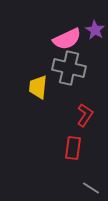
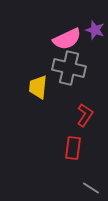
purple star: rotated 12 degrees counterclockwise
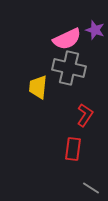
red rectangle: moved 1 px down
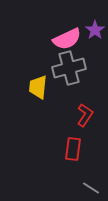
purple star: rotated 18 degrees clockwise
gray cross: rotated 28 degrees counterclockwise
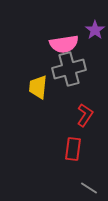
pink semicircle: moved 3 px left, 5 px down; rotated 16 degrees clockwise
gray cross: moved 1 px down
gray line: moved 2 px left
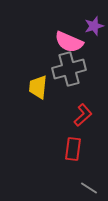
purple star: moved 1 px left, 4 px up; rotated 18 degrees clockwise
pink semicircle: moved 5 px right, 2 px up; rotated 32 degrees clockwise
red L-shape: moved 2 px left; rotated 15 degrees clockwise
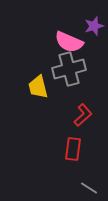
yellow trapezoid: rotated 20 degrees counterclockwise
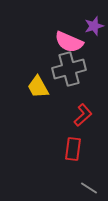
yellow trapezoid: rotated 15 degrees counterclockwise
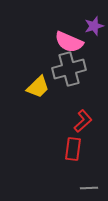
yellow trapezoid: rotated 105 degrees counterclockwise
red L-shape: moved 6 px down
gray line: rotated 36 degrees counterclockwise
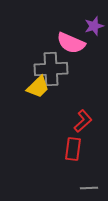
pink semicircle: moved 2 px right, 1 px down
gray cross: moved 18 px left; rotated 12 degrees clockwise
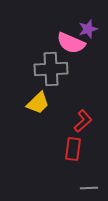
purple star: moved 6 px left, 3 px down
yellow trapezoid: moved 16 px down
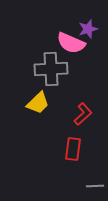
red L-shape: moved 7 px up
gray line: moved 6 px right, 2 px up
